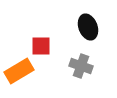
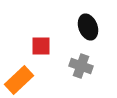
orange rectangle: moved 9 px down; rotated 12 degrees counterclockwise
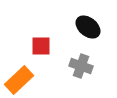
black ellipse: rotated 30 degrees counterclockwise
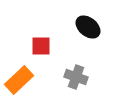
gray cross: moved 5 px left, 11 px down
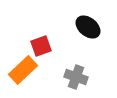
red square: rotated 20 degrees counterclockwise
orange rectangle: moved 4 px right, 10 px up
